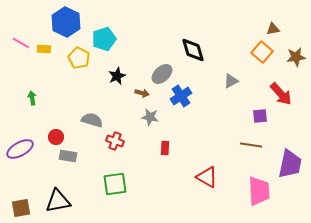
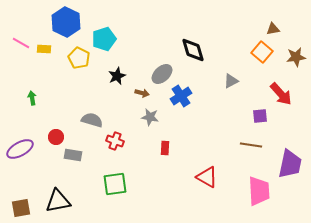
gray rectangle: moved 5 px right, 1 px up
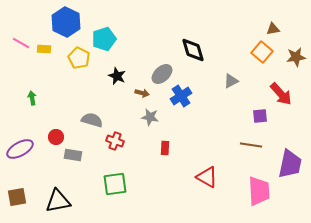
black star: rotated 24 degrees counterclockwise
brown square: moved 4 px left, 11 px up
